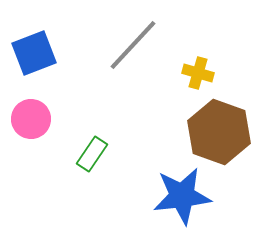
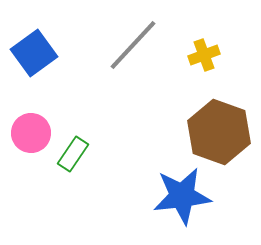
blue square: rotated 15 degrees counterclockwise
yellow cross: moved 6 px right, 18 px up; rotated 36 degrees counterclockwise
pink circle: moved 14 px down
green rectangle: moved 19 px left
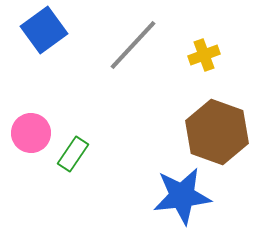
blue square: moved 10 px right, 23 px up
brown hexagon: moved 2 px left
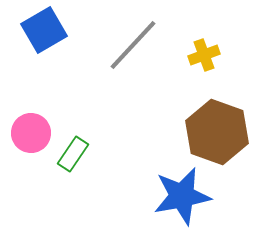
blue square: rotated 6 degrees clockwise
blue star: rotated 4 degrees counterclockwise
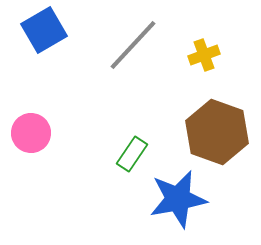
green rectangle: moved 59 px right
blue star: moved 4 px left, 3 px down
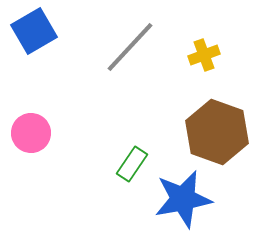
blue square: moved 10 px left, 1 px down
gray line: moved 3 px left, 2 px down
green rectangle: moved 10 px down
blue star: moved 5 px right
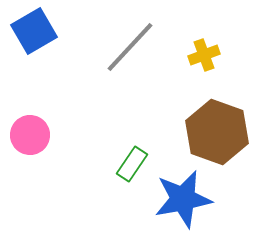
pink circle: moved 1 px left, 2 px down
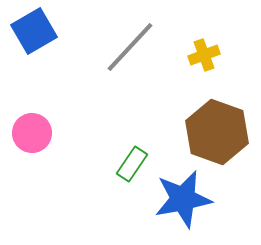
pink circle: moved 2 px right, 2 px up
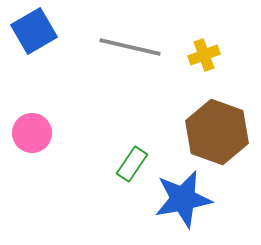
gray line: rotated 60 degrees clockwise
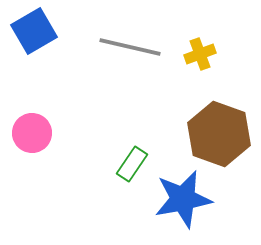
yellow cross: moved 4 px left, 1 px up
brown hexagon: moved 2 px right, 2 px down
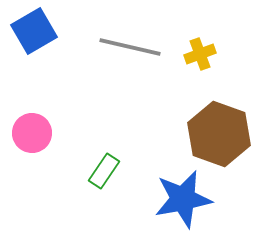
green rectangle: moved 28 px left, 7 px down
